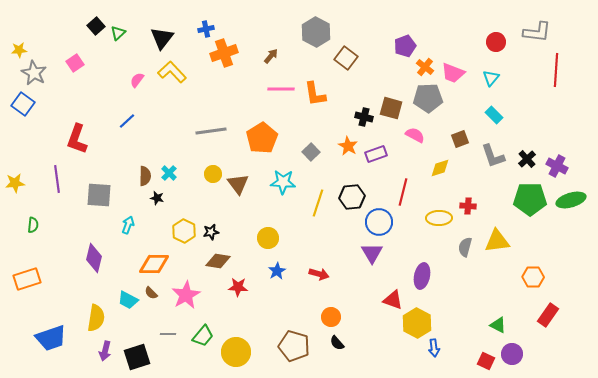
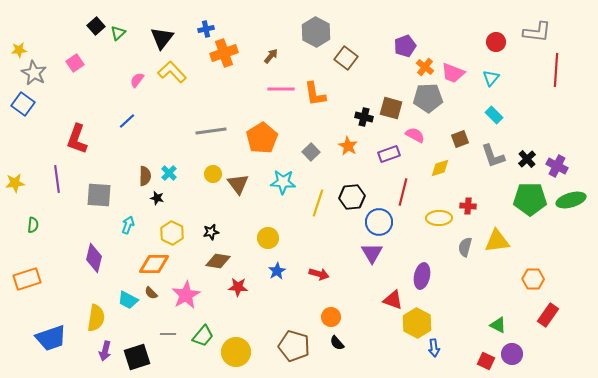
purple rectangle at (376, 154): moved 13 px right
yellow hexagon at (184, 231): moved 12 px left, 2 px down
orange hexagon at (533, 277): moved 2 px down
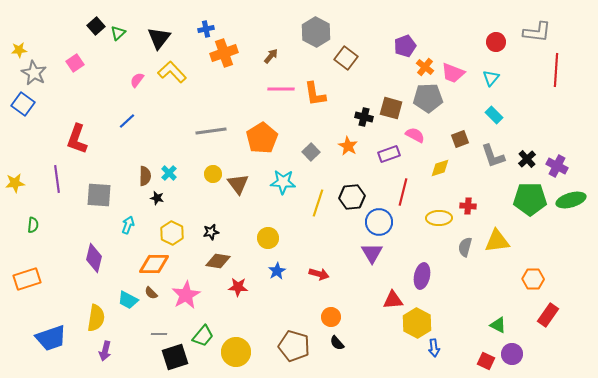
black triangle at (162, 38): moved 3 px left
red triangle at (393, 300): rotated 25 degrees counterclockwise
gray line at (168, 334): moved 9 px left
black square at (137, 357): moved 38 px right
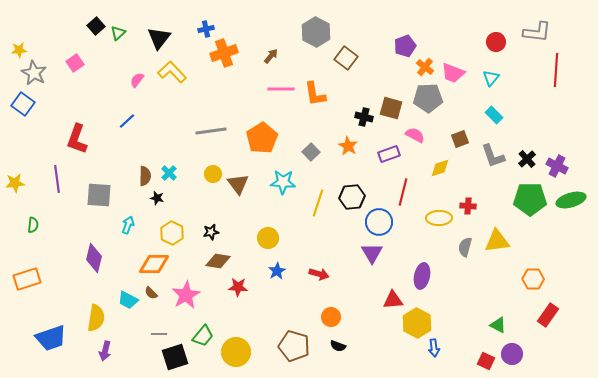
black semicircle at (337, 343): moved 1 px right, 3 px down; rotated 28 degrees counterclockwise
